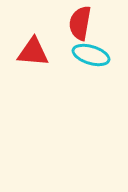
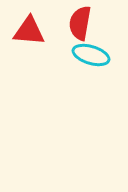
red triangle: moved 4 px left, 21 px up
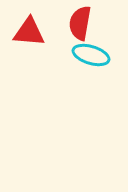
red triangle: moved 1 px down
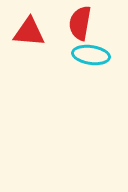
cyan ellipse: rotated 9 degrees counterclockwise
